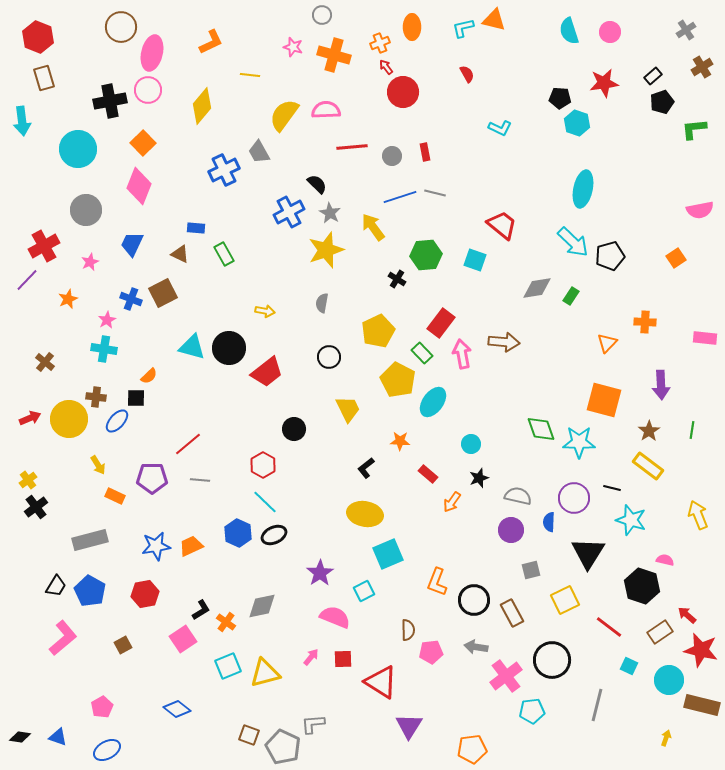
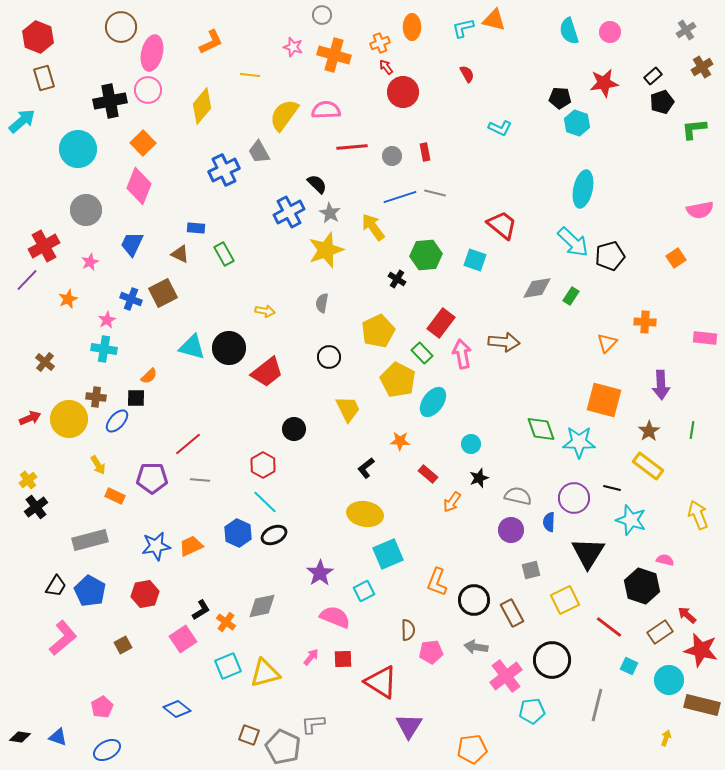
cyan arrow at (22, 121): rotated 124 degrees counterclockwise
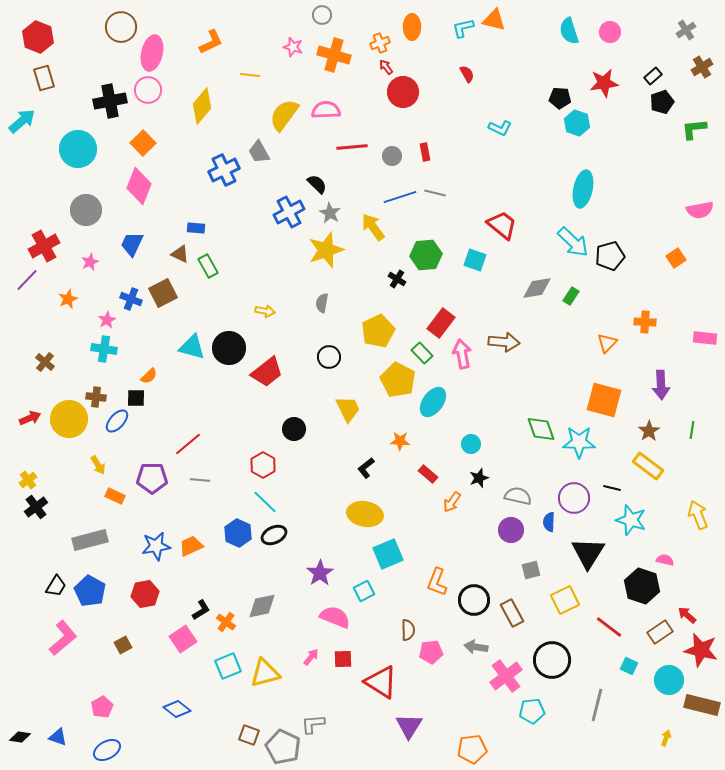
green rectangle at (224, 254): moved 16 px left, 12 px down
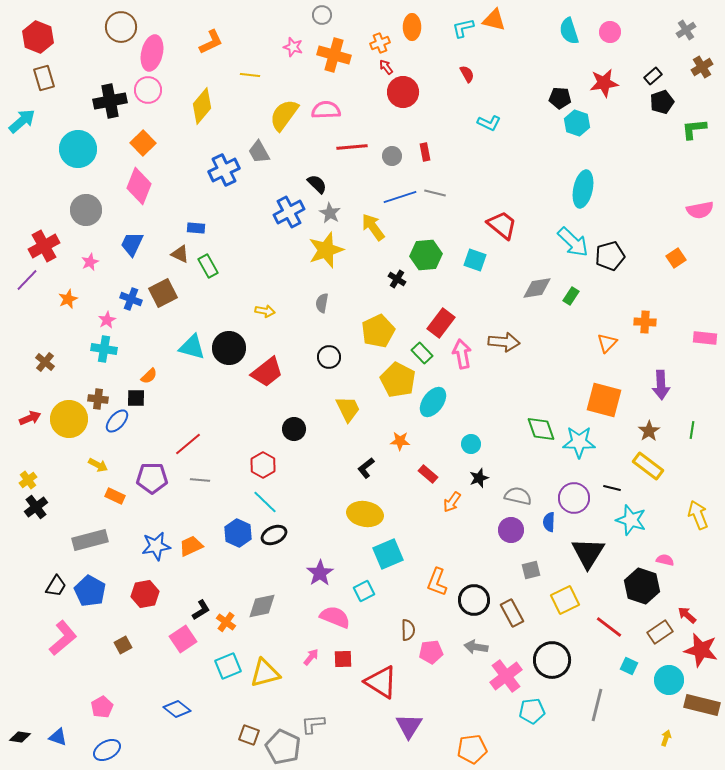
cyan L-shape at (500, 128): moved 11 px left, 5 px up
brown cross at (96, 397): moved 2 px right, 2 px down
yellow arrow at (98, 465): rotated 30 degrees counterclockwise
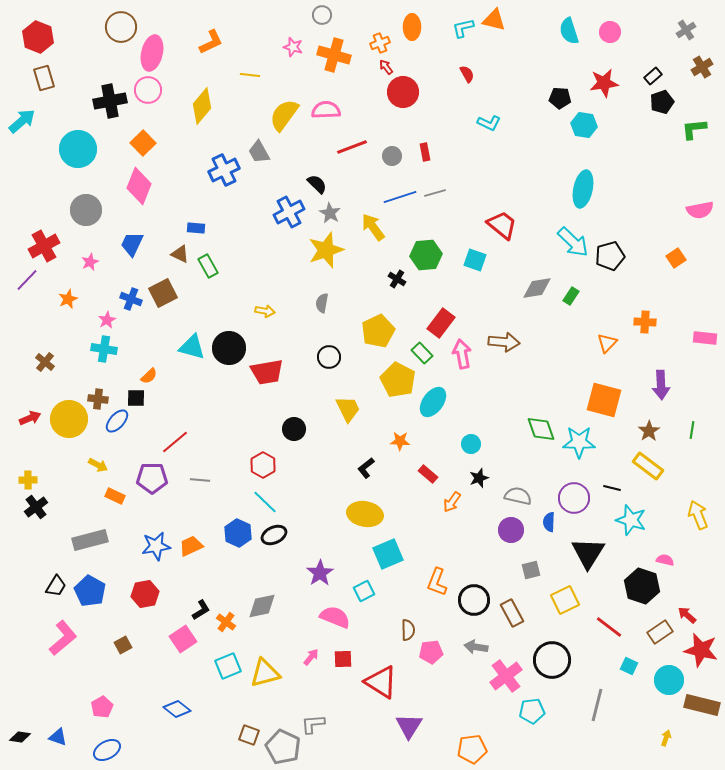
cyan hexagon at (577, 123): moved 7 px right, 2 px down; rotated 10 degrees counterclockwise
red line at (352, 147): rotated 16 degrees counterclockwise
gray line at (435, 193): rotated 30 degrees counterclockwise
red trapezoid at (267, 372): rotated 28 degrees clockwise
red line at (188, 444): moved 13 px left, 2 px up
yellow cross at (28, 480): rotated 36 degrees clockwise
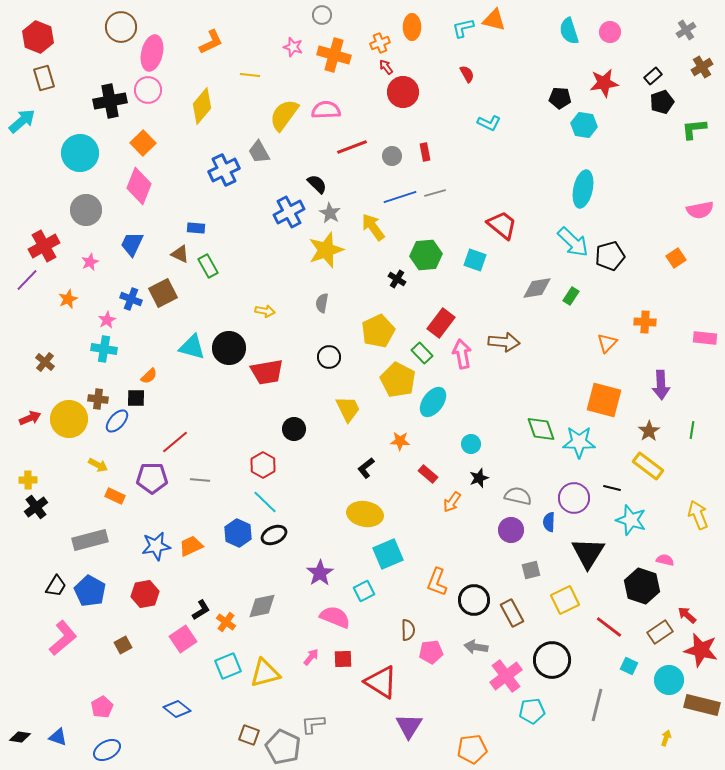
cyan circle at (78, 149): moved 2 px right, 4 px down
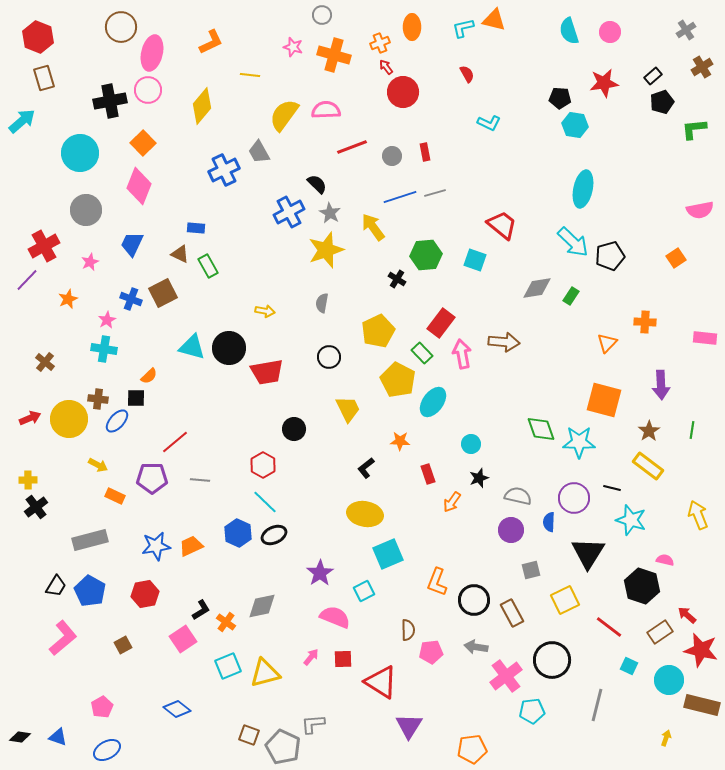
cyan hexagon at (584, 125): moved 9 px left
red rectangle at (428, 474): rotated 30 degrees clockwise
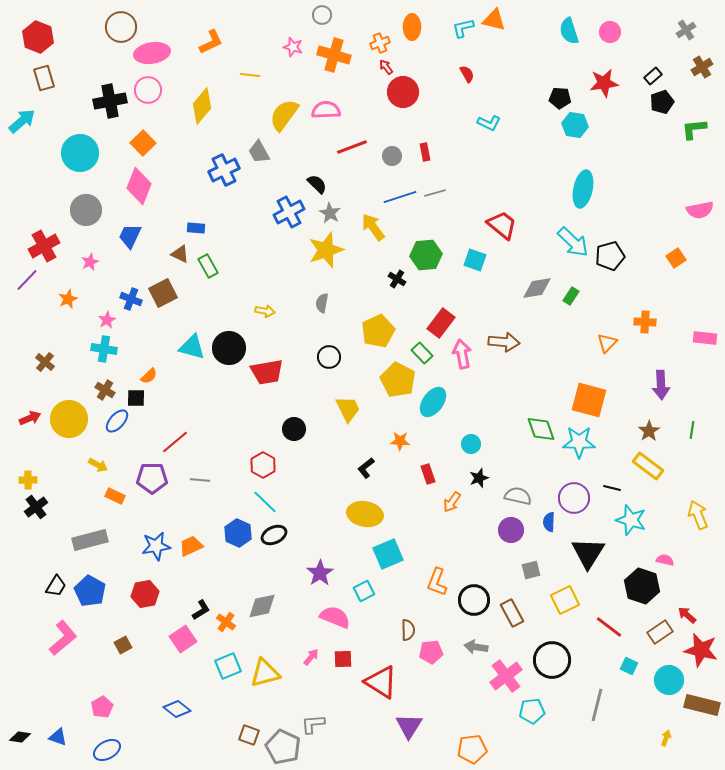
pink ellipse at (152, 53): rotated 68 degrees clockwise
blue trapezoid at (132, 244): moved 2 px left, 8 px up
brown cross at (98, 399): moved 7 px right, 9 px up; rotated 24 degrees clockwise
orange square at (604, 400): moved 15 px left
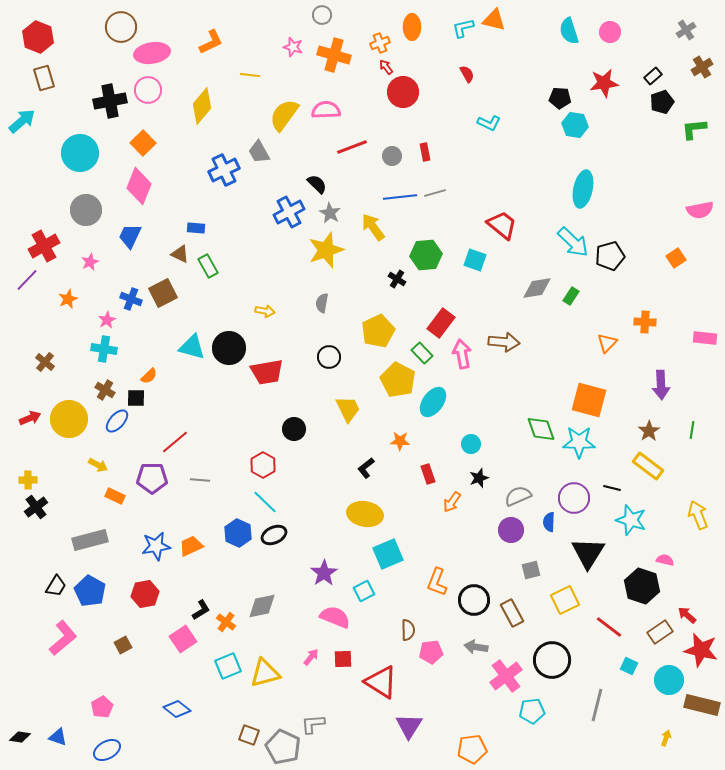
blue line at (400, 197): rotated 12 degrees clockwise
gray semicircle at (518, 496): rotated 36 degrees counterclockwise
purple star at (320, 573): moved 4 px right
